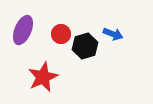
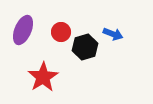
red circle: moved 2 px up
black hexagon: moved 1 px down
red star: rotated 8 degrees counterclockwise
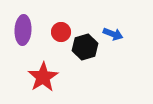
purple ellipse: rotated 20 degrees counterclockwise
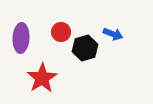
purple ellipse: moved 2 px left, 8 px down
black hexagon: moved 1 px down
red star: moved 1 px left, 1 px down
